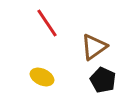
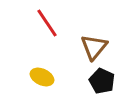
brown triangle: rotated 16 degrees counterclockwise
black pentagon: moved 1 px left, 1 px down
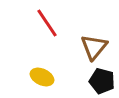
black pentagon: rotated 10 degrees counterclockwise
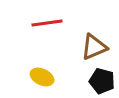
red line: rotated 64 degrees counterclockwise
brown triangle: rotated 28 degrees clockwise
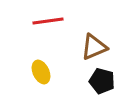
red line: moved 1 px right, 2 px up
yellow ellipse: moved 1 px left, 5 px up; rotated 40 degrees clockwise
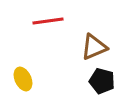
yellow ellipse: moved 18 px left, 7 px down
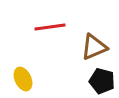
red line: moved 2 px right, 6 px down
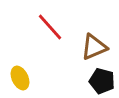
red line: rotated 56 degrees clockwise
yellow ellipse: moved 3 px left, 1 px up
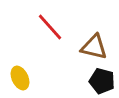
brown triangle: rotated 36 degrees clockwise
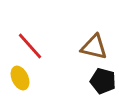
red line: moved 20 px left, 19 px down
black pentagon: moved 1 px right
